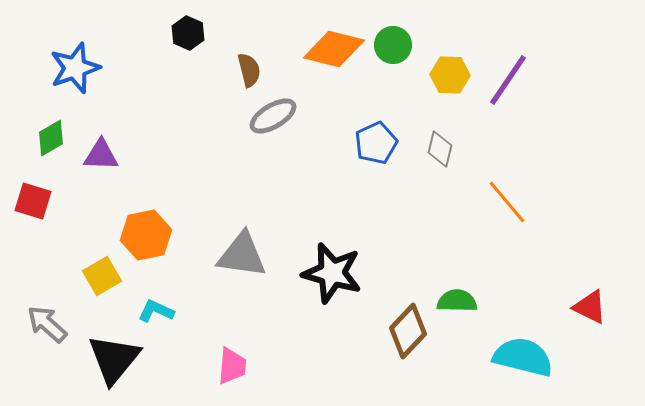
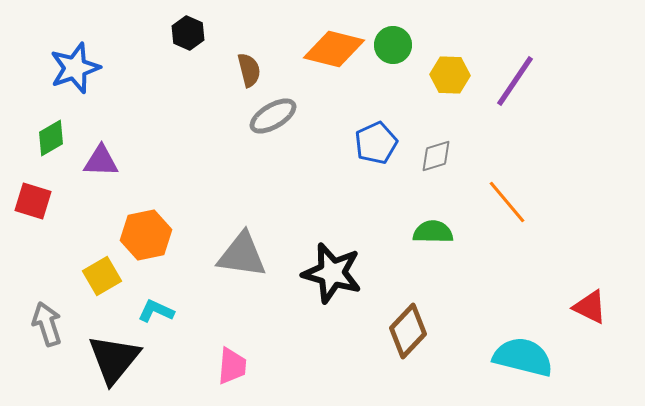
purple line: moved 7 px right, 1 px down
gray diamond: moved 4 px left, 7 px down; rotated 60 degrees clockwise
purple triangle: moved 6 px down
green semicircle: moved 24 px left, 69 px up
gray arrow: rotated 30 degrees clockwise
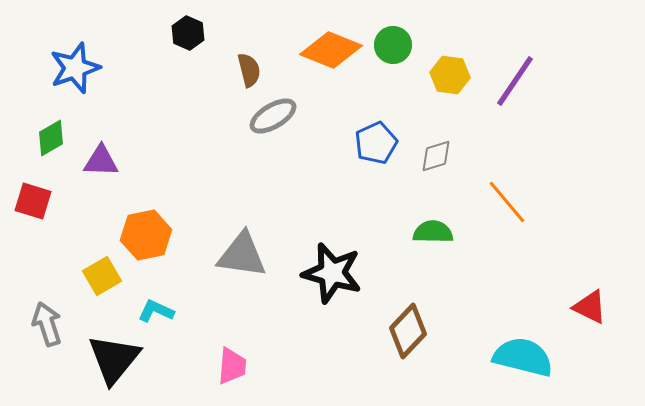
orange diamond: moved 3 px left, 1 px down; rotated 8 degrees clockwise
yellow hexagon: rotated 6 degrees clockwise
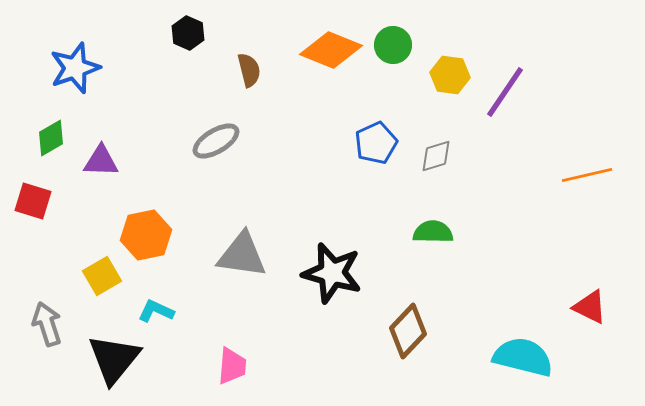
purple line: moved 10 px left, 11 px down
gray ellipse: moved 57 px left, 25 px down
orange line: moved 80 px right, 27 px up; rotated 63 degrees counterclockwise
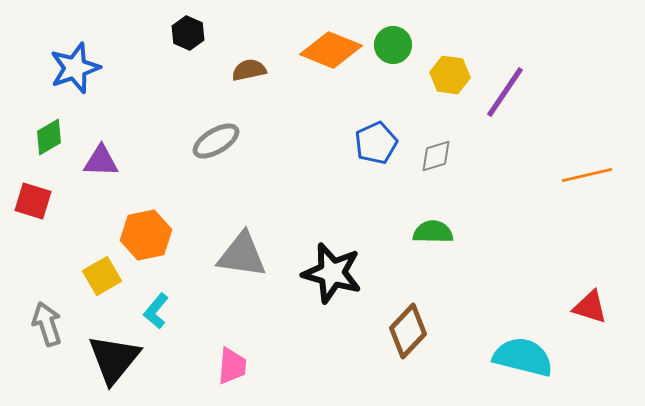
brown semicircle: rotated 88 degrees counterclockwise
green diamond: moved 2 px left, 1 px up
red triangle: rotated 9 degrees counterclockwise
cyan L-shape: rotated 75 degrees counterclockwise
